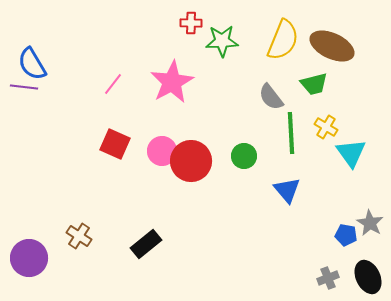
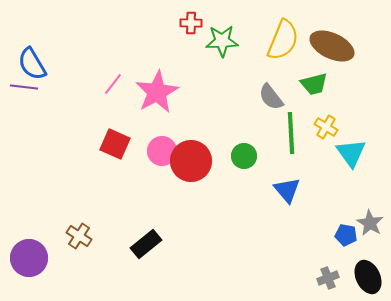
pink star: moved 15 px left, 10 px down
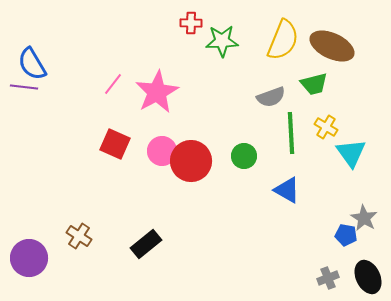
gray semicircle: rotated 72 degrees counterclockwise
blue triangle: rotated 20 degrees counterclockwise
gray star: moved 6 px left, 5 px up
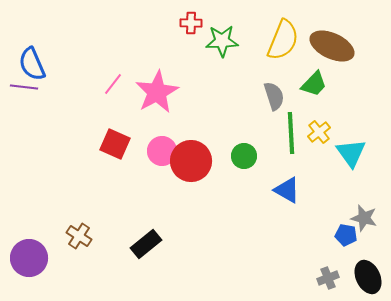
blue semicircle: rotated 8 degrees clockwise
green trapezoid: rotated 32 degrees counterclockwise
gray semicircle: moved 3 px right, 1 px up; rotated 88 degrees counterclockwise
yellow cross: moved 7 px left, 5 px down; rotated 20 degrees clockwise
gray star: rotated 16 degrees counterclockwise
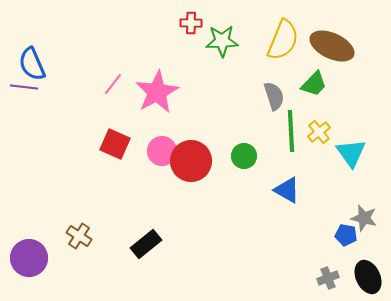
green line: moved 2 px up
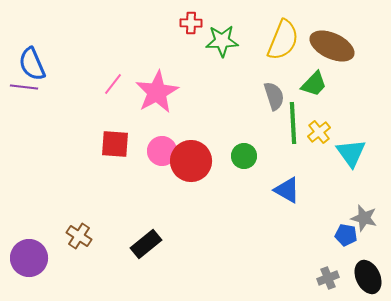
green line: moved 2 px right, 8 px up
red square: rotated 20 degrees counterclockwise
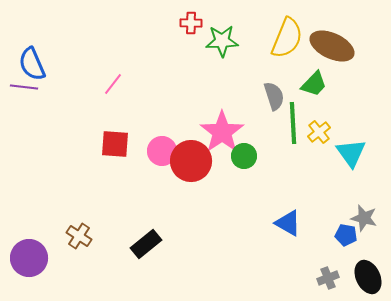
yellow semicircle: moved 4 px right, 2 px up
pink star: moved 65 px right, 40 px down; rotated 6 degrees counterclockwise
blue triangle: moved 1 px right, 33 px down
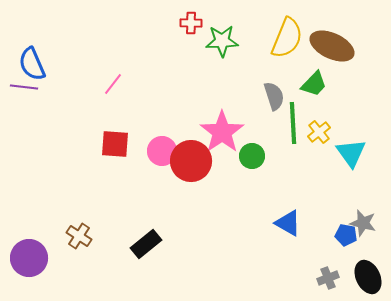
green circle: moved 8 px right
gray star: moved 1 px left, 5 px down
